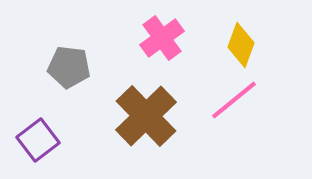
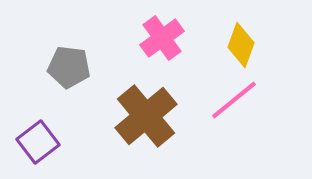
brown cross: rotated 4 degrees clockwise
purple square: moved 2 px down
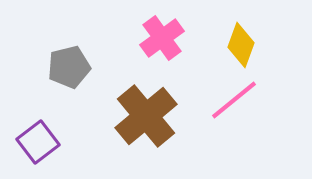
gray pentagon: rotated 21 degrees counterclockwise
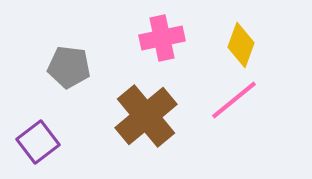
pink cross: rotated 24 degrees clockwise
gray pentagon: rotated 21 degrees clockwise
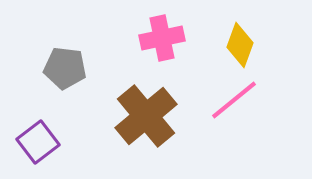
yellow diamond: moved 1 px left
gray pentagon: moved 4 px left, 1 px down
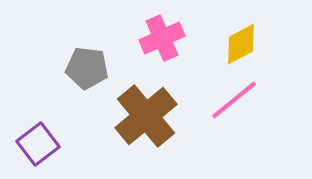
pink cross: rotated 12 degrees counterclockwise
yellow diamond: moved 1 px right, 1 px up; rotated 42 degrees clockwise
gray pentagon: moved 22 px right
purple square: moved 2 px down
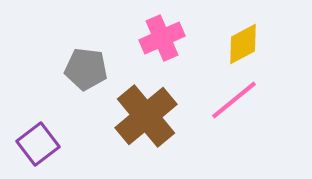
yellow diamond: moved 2 px right
gray pentagon: moved 1 px left, 1 px down
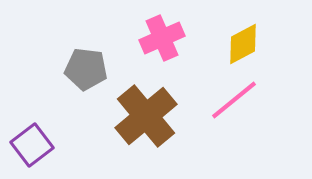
purple square: moved 6 px left, 1 px down
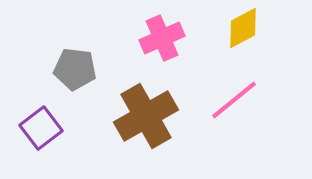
yellow diamond: moved 16 px up
gray pentagon: moved 11 px left
brown cross: rotated 10 degrees clockwise
purple square: moved 9 px right, 17 px up
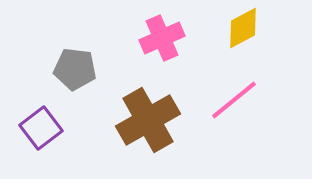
brown cross: moved 2 px right, 4 px down
